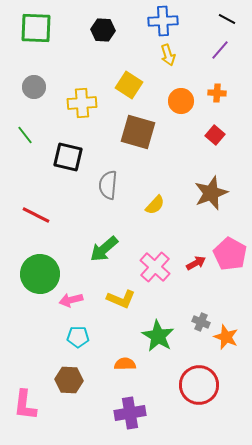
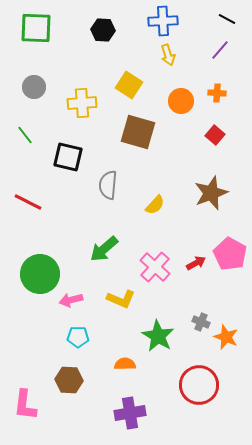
red line: moved 8 px left, 13 px up
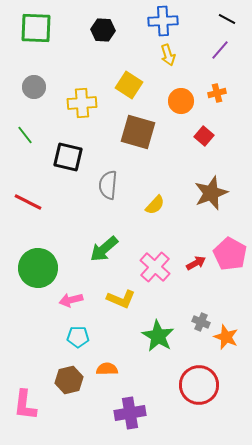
orange cross: rotated 18 degrees counterclockwise
red square: moved 11 px left, 1 px down
green circle: moved 2 px left, 6 px up
orange semicircle: moved 18 px left, 5 px down
brown hexagon: rotated 16 degrees counterclockwise
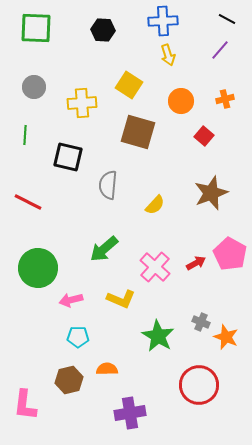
orange cross: moved 8 px right, 6 px down
green line: rotated 42 degrees clockwise
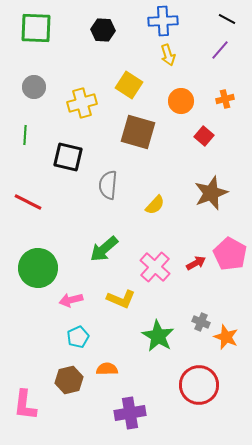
yellow cross: rotated 12 degrees counterclockwise
cyan pentagon: rotated 25 degrees counterclockwise
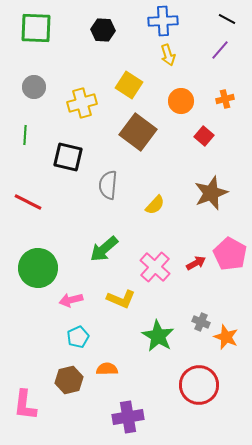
brown square: rotated 21 degrees clockwise
purple cross: moved 2 px left, 4 px down
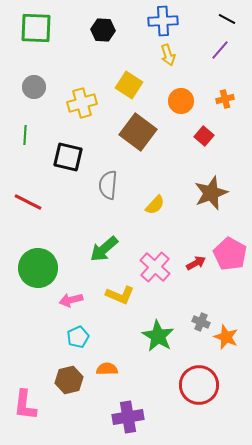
yellow L-shape: moved 1 px left, 4 px up
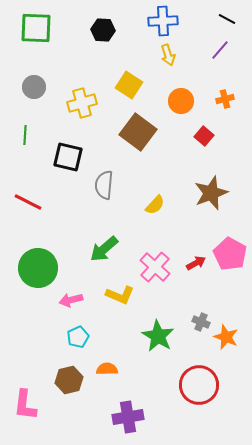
gray semicircle: moved 4 px left
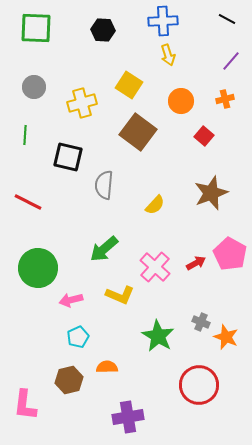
purple line: moved 11 px right, 11 px down
orange semicircle: moved 2 px up
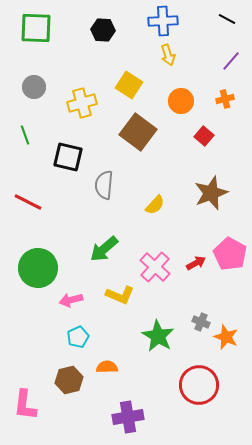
green line: rotated 24 degrees counterclockwise
